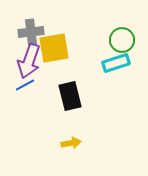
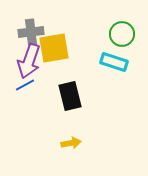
green circle: moved 6 px up
cyan rectangle: moved 2 px left, 1 px up; rotated 36 degrees clockwise
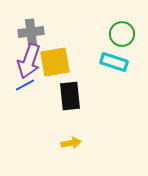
yellow square: moved 1 px right, 14 px down
black rectangle: rotated 8 degrees clockwise
